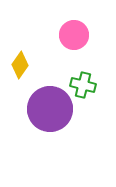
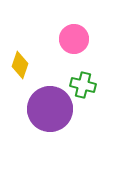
pink circle: moved 4 px down
yellow diamond: rotated 16 degrees counterclockwise
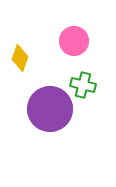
pink circle: moved 2 px down
yellow diamond: moved 7 px up
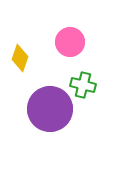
pink circle: moved 4 px left, 1 px down
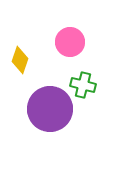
yellow diamond: moved 2 px down
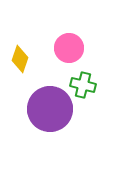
pink circle: moved 1 px left, 6 px down
yellow diamond: moved 1 px up
